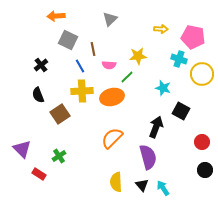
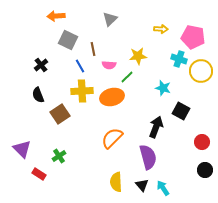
yellow circle: moved 1 px left, 3 px up
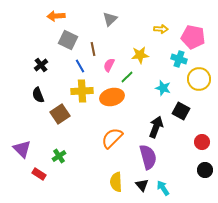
yellow star: moved 2 px right, 1 px up
pink semicircle: rotated 112 degrees clockwise
yellow circle: moved 2 px left, 8 px down
